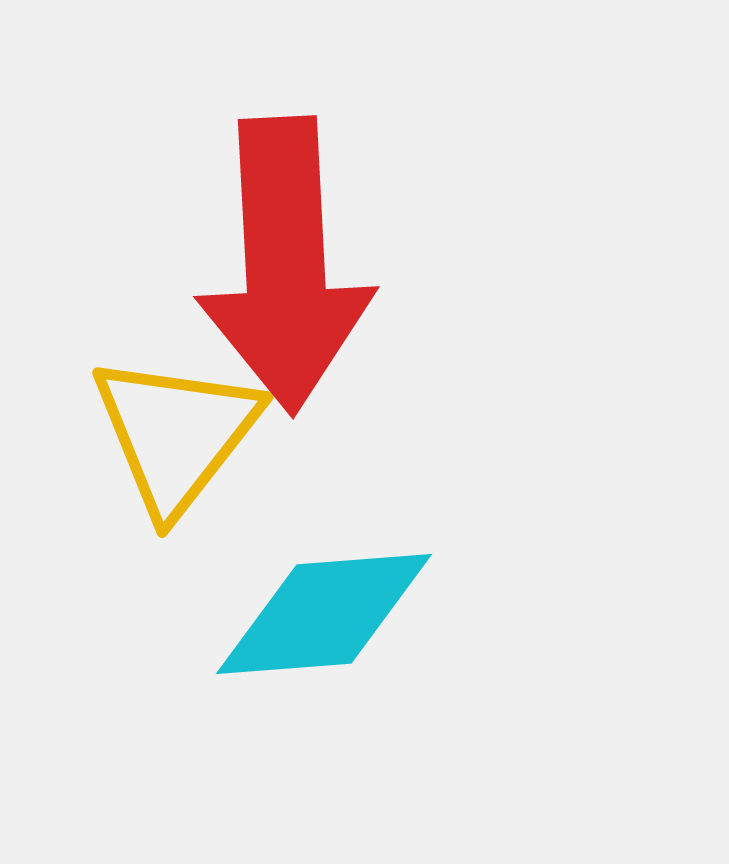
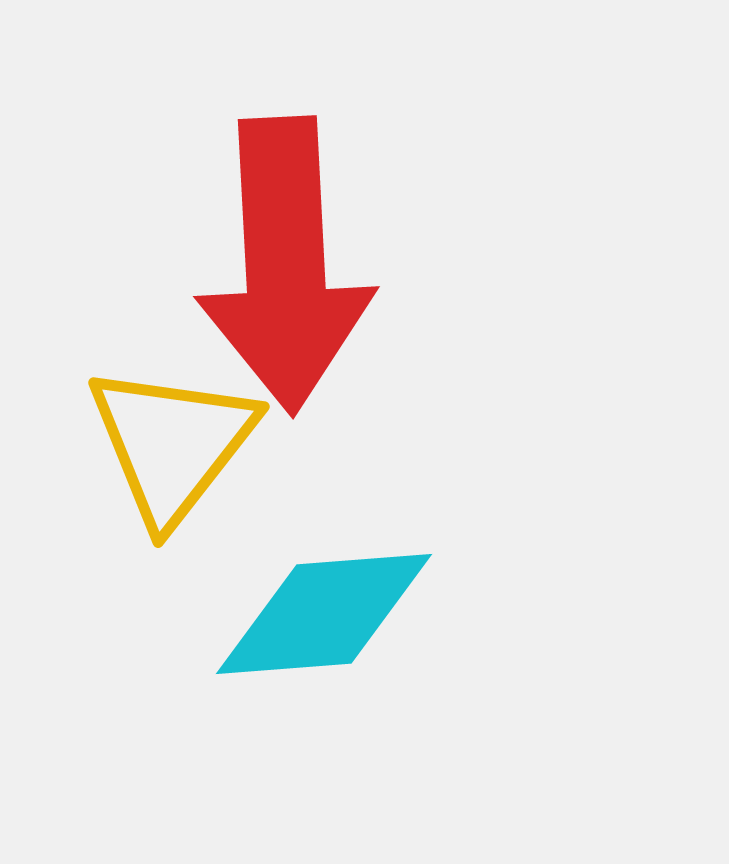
yellow triangle: moved 4 px left, 10 px down
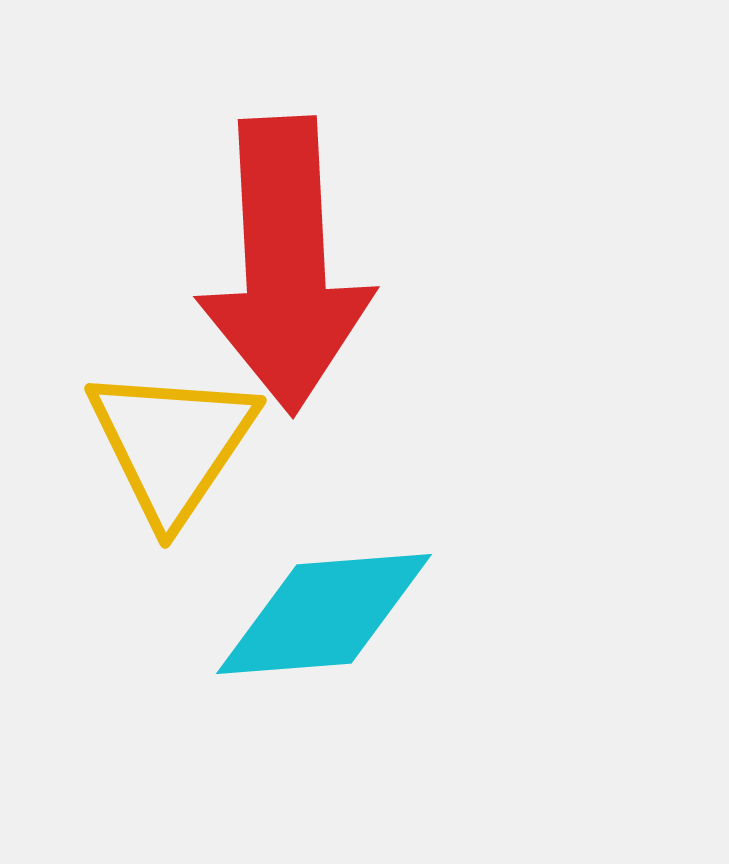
yellow triangle: rotated 4 degrees counterclockwise
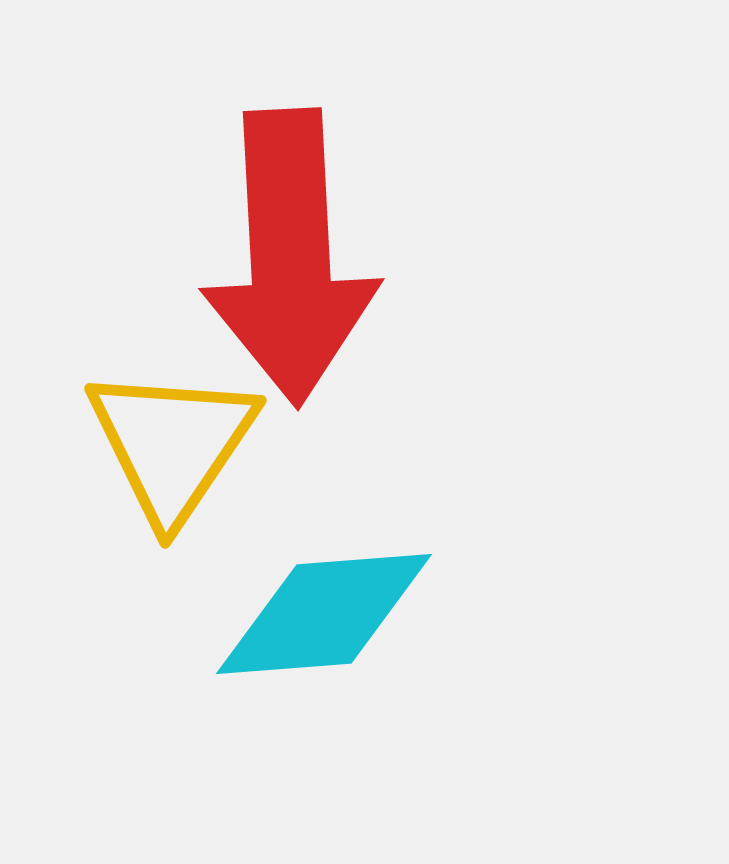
red arrow: moved 5 px right, 8 px up
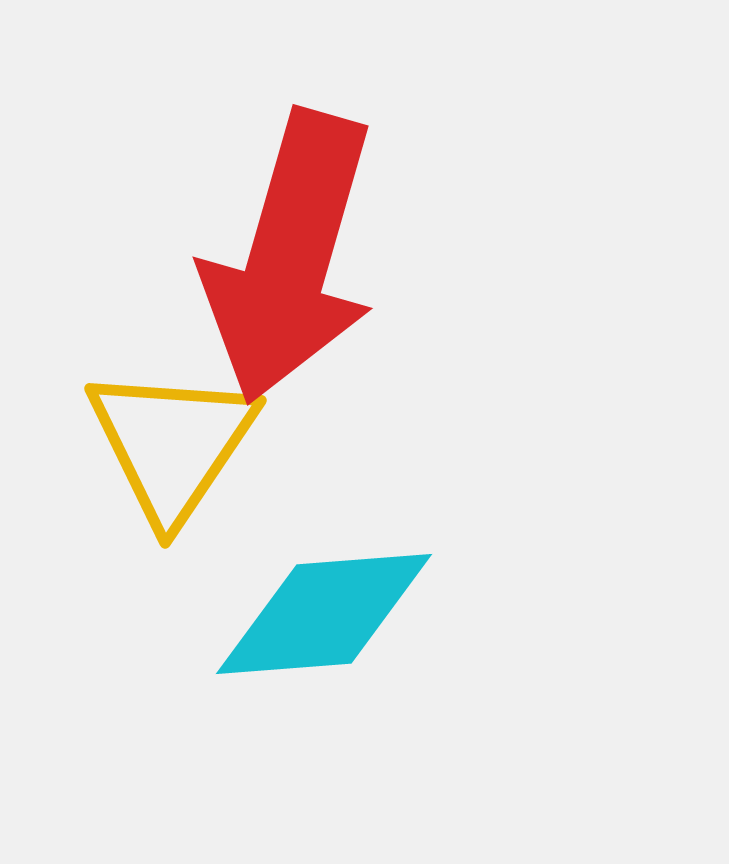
red arrow: rotated 19 degrees clockwise
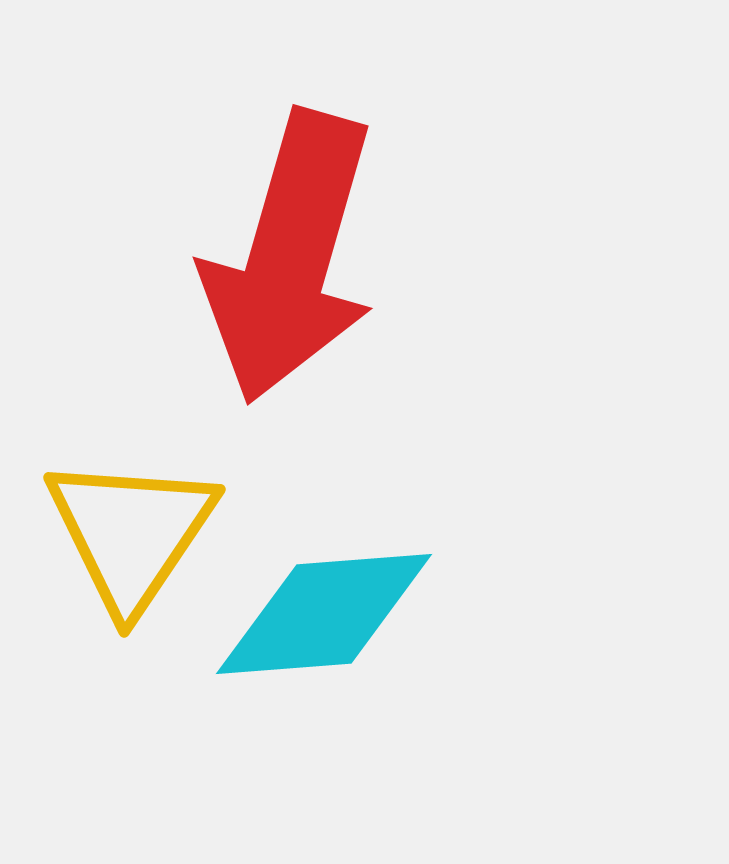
yellow triangle: moved 41 px left, 89 px down
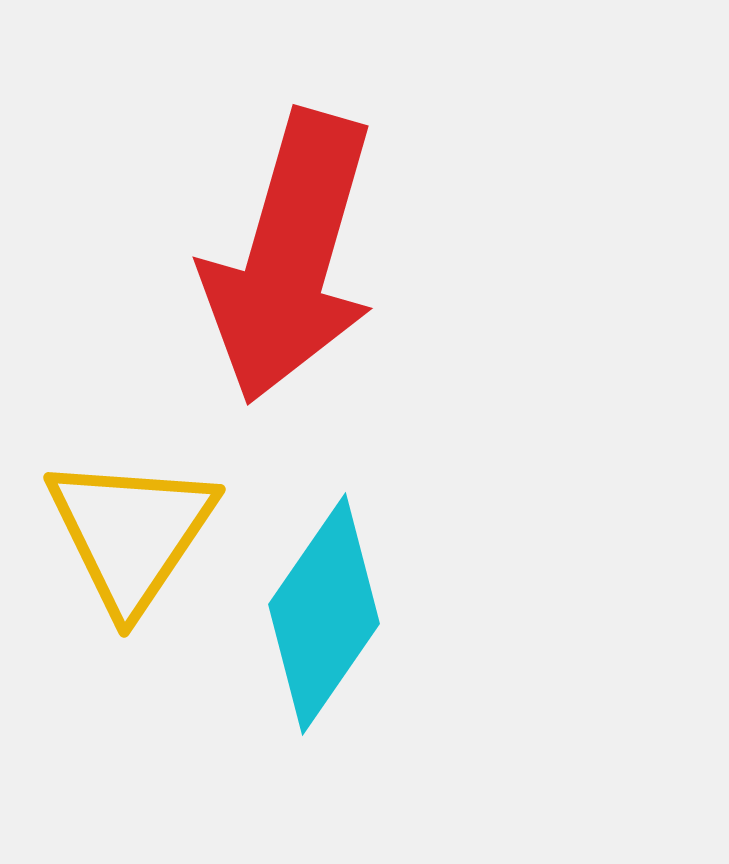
cyan diamond: rotated 51 degrees counterclockwise
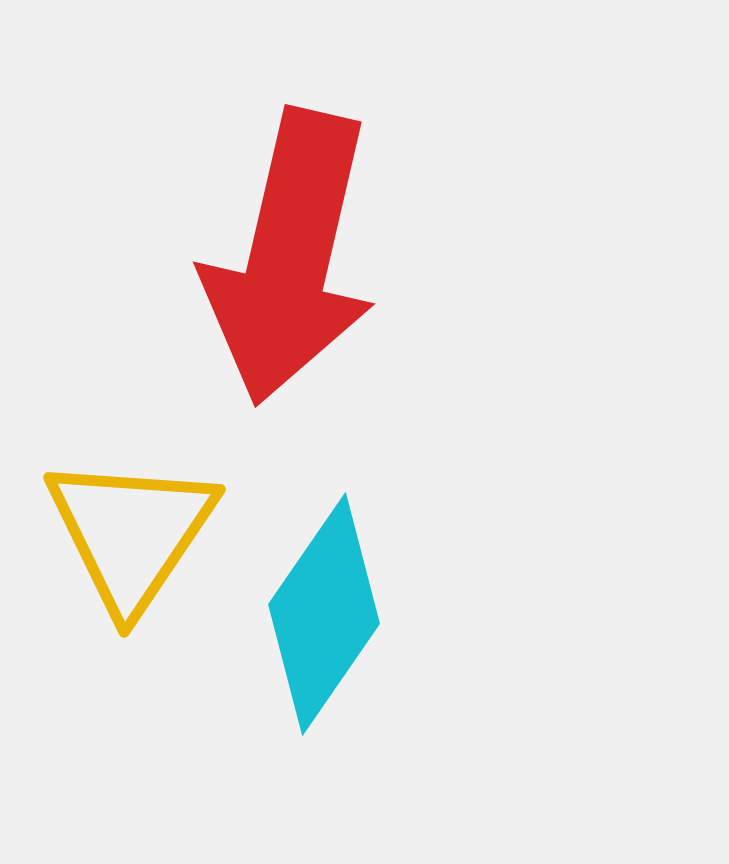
red arrow: rotated 3 degrees counterclockwise
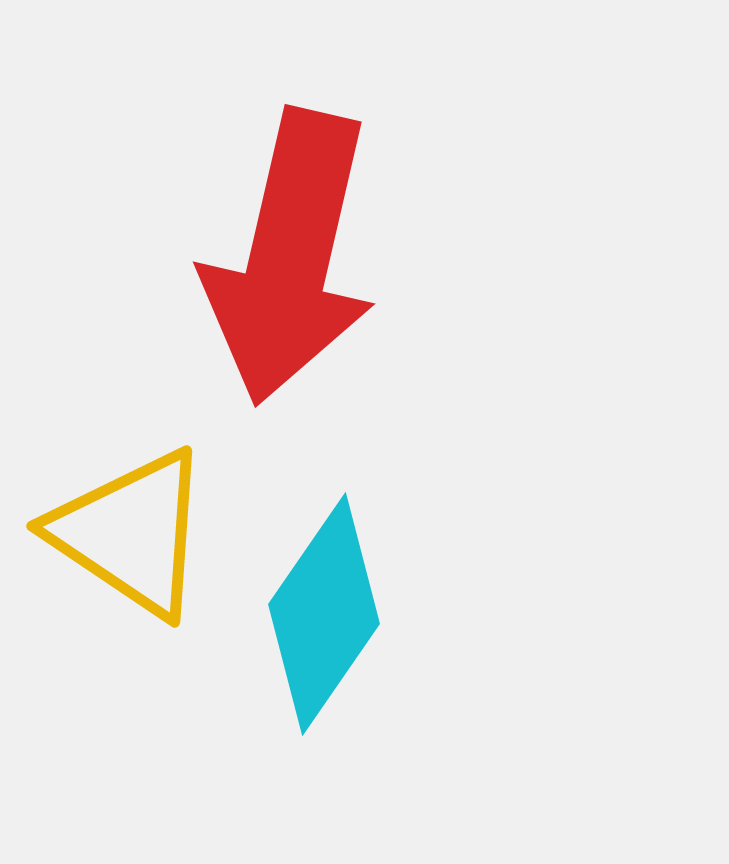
yellow triangle: rotated 30 degrees counterclockwise
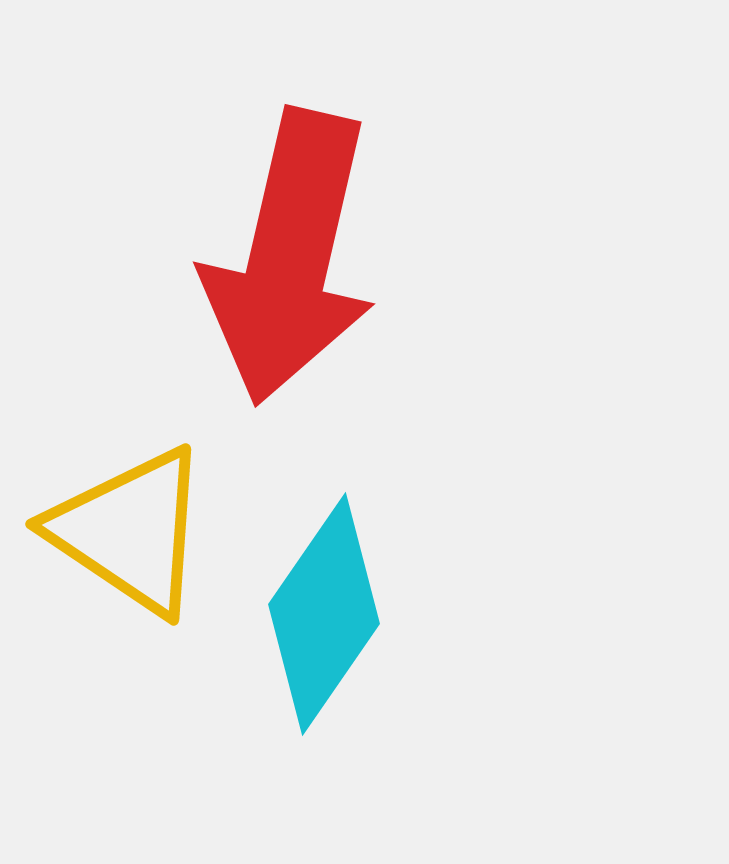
yellow triangle: moved 1 px left, 2 px up
